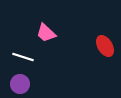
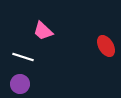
pink trapezoid: moved 3 px left, 2 px up
red ellipse: moved 1 px right
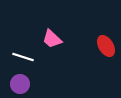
pink trapezoid: moved 9 px right, 8 px down
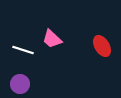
red ellipse: moved 4 px left
white line: moved 7 px up
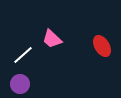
white line: moved 5 px down; rotated 60 degrees counterclockwise
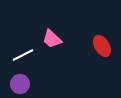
white line: rotated 15 degrees clockwise
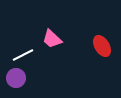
purple circle: moved 4 px left, 6 px up
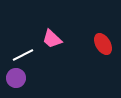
red ellipse: moved 1 px right, 2 px up
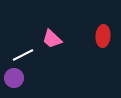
red ellipse: moved 8 px up; rotated 35 degrees clockwise
purple circle: moved 2 px left
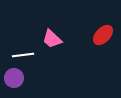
red ellipse: moved 1 px up; rotated 40 degrees clockwise
white line: rotated 20 degrees clockwise
